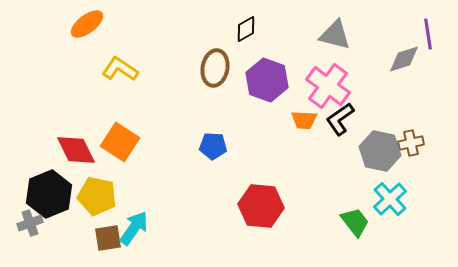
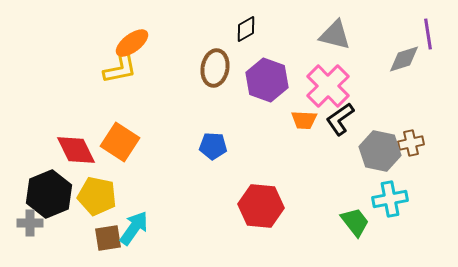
orange ellipse: moved 45 px right, 19 px down
yellow L-shape: rotated 135 degrees clockwise
pink cross: rotated 9 degrees clockwise
cyan cross: rotated 32 degrees clockwise
gray cross: rotated 20 degrees clockwise
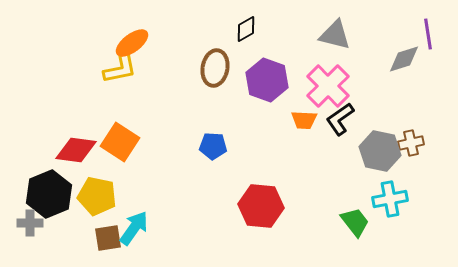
red diamond: rotated 57 degrees counterclockwise
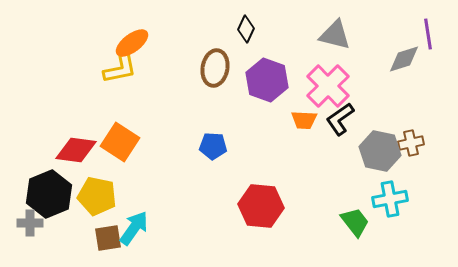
black diamond: rotated 36 degrees counterclockwise
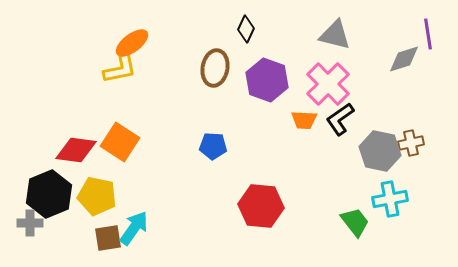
pink cross: moved 2 px up
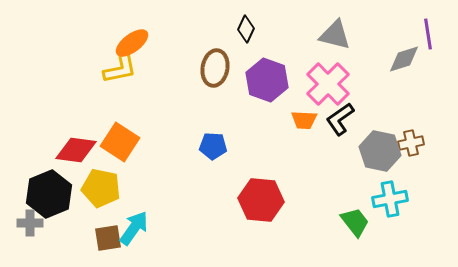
yellow pentagon: moved 4 px right, 8 px up
red hexagon: moved 6 px up
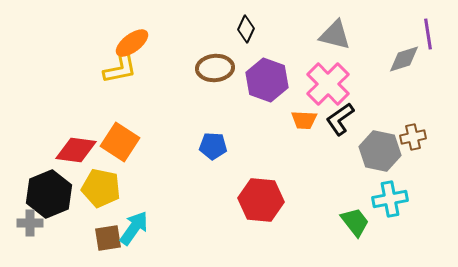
brown ellipse: rotated 75 degrees clockwise
brown cross: moved 2 px right, 6 px up
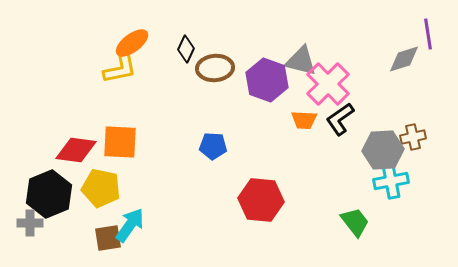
black diamond: moved 60 px left, 20 px down
gray triangle: moved 34 px left, 26 px down
orange square: rotated 30 degrees counterclockwise
gray hexagon: moved 3 px right, 1 px up; rotated 15 degrees counterclockwise
cyan cross: moved 1 px right, 18 px up
cyan arrow: moved 4 px left, 3 px up
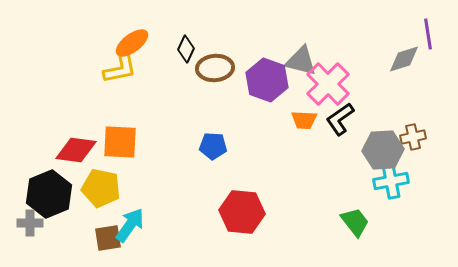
red hexagon: moved 19 px left, 12 px down
